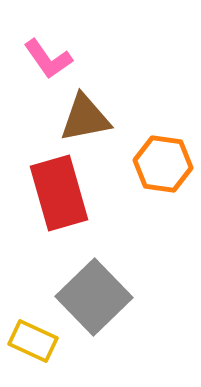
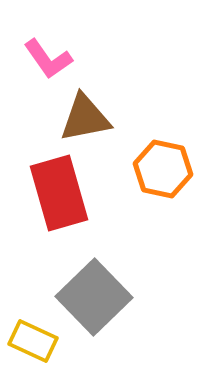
orange hexagon: moved 5 px down; rotated 4 degrees clockwise
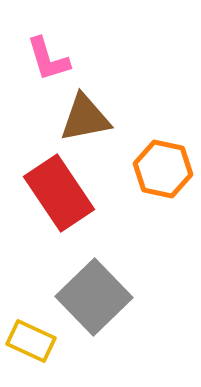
pink L-shape: rotated 18 degrees clockwise
red rectangle: rotated 18 degrees counterclockwise
yellow rectangle: moved 2 px left
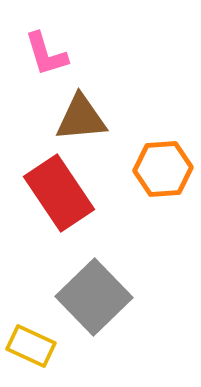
pink L-shape: moved 2 px left, 5 px up
brown triangle: moved 4 px left; rotated 6 degrees clockwise
orange hexagon: rotated 16 degrees counterclockwise
yellow rectangle: moved 5 px down
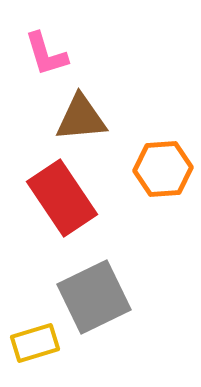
red rectangle: moved 3 px right, 5 px down
gray square: rotated 18 degrees clockwise
yellow rectangle: moved 4 px right, 3 px up; rotated 42 degrees counterclockwise
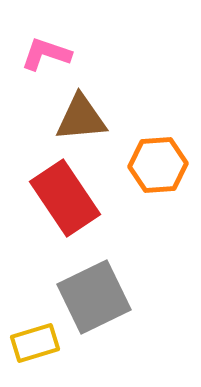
pink L-shape: rotated 126 degrees clockwise
orange hexagon: moved 5 px left, 4 px up
red rectangle: moved 3 px right
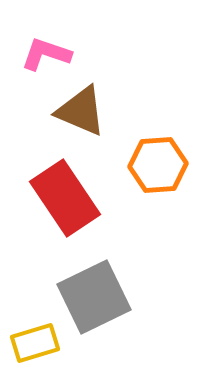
brown triangle: moved 7 px up; rotated 28 degrees clockwise
